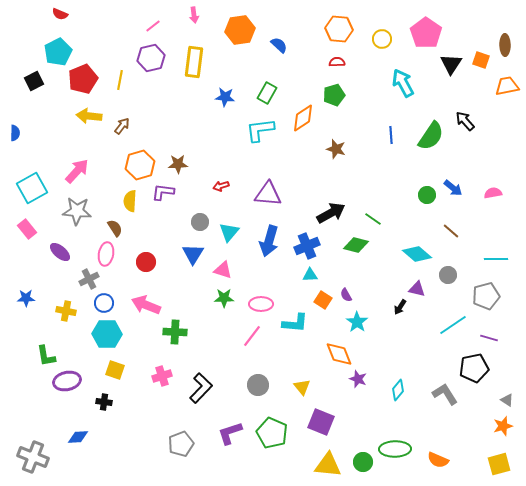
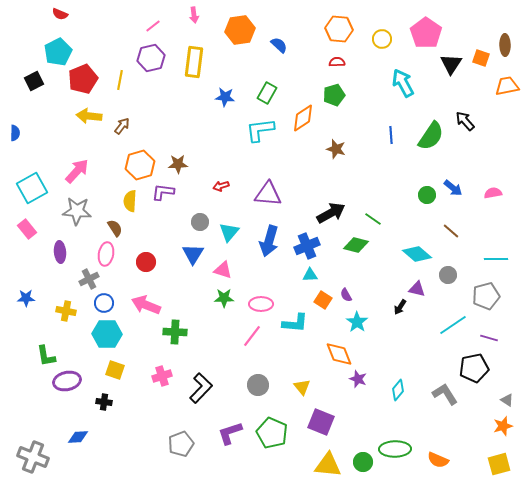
orange square at (481, 60): moved 2 px up
purple ellipse at (60, 252): rotated 45 degrees clockwise
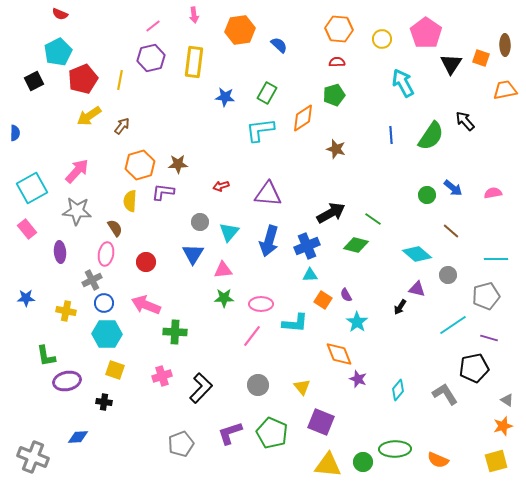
orange trapezoid at (507, 86): moved 2 px left, 4 px down
yellow arrow at (89, 116): rotated 40 degrees counterclockwise
pink triangle at (223, 270): rotated 24 degrees counterclockwise
gray cross at (89, 279): moved 3 px right, 1 px down
yellow square at (499, 464): moved 3 px left, 3 px up
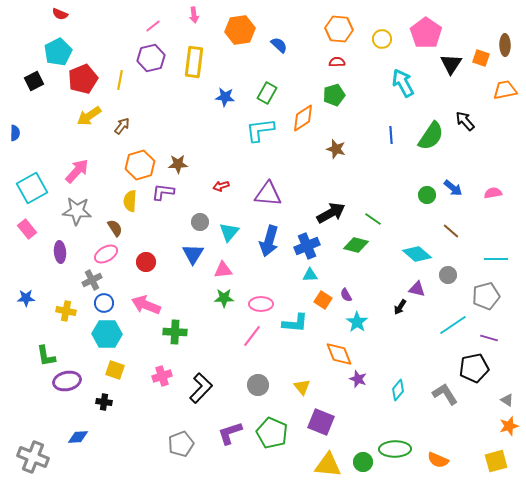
pink ellipse at (106, 254): rotated 50 degrees clockwise
orange star at (503, 426): moved 6 px right
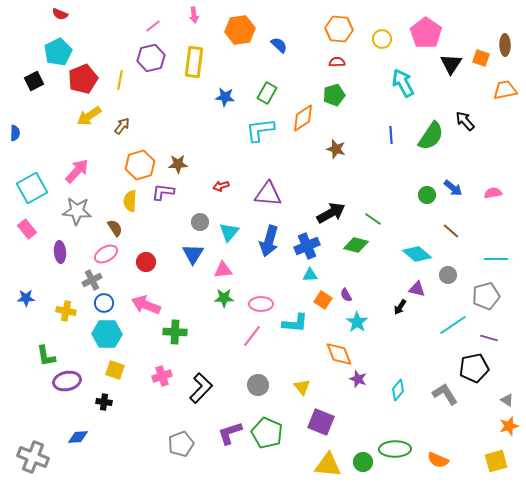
green pentagon at (272, 433): moved 5 px left
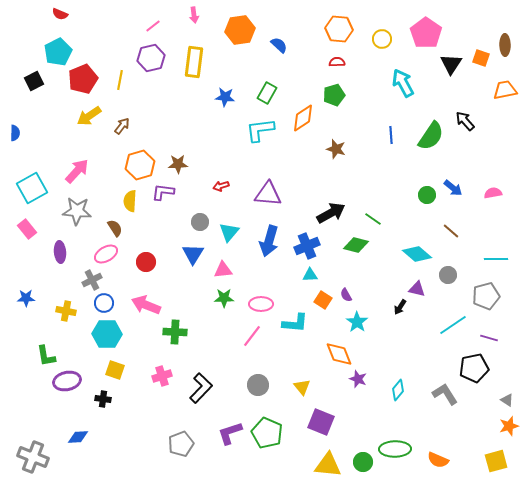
black cross at (104, 402): moved 1 px left, 3 px up
